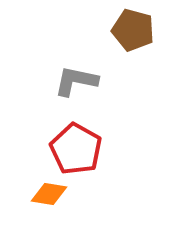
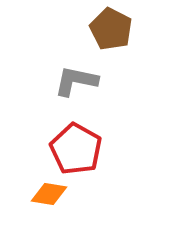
brown pentagon: moved 22 px left, 1 px up; rotated 12 degrees clockwise
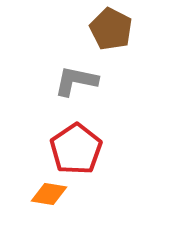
red pentagon: rotated 9 degrees clockwise
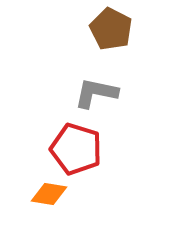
gray L-shape: moved 20 px right, 12 px down
red pentagon: rotated 21 degrees counterclockwise
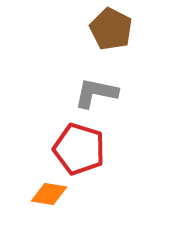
red pentagon: moved 3 px right
